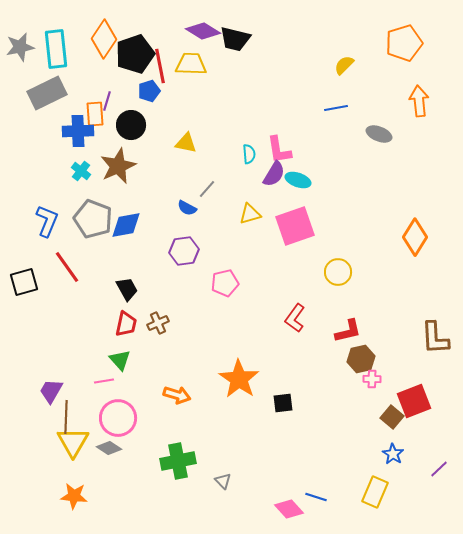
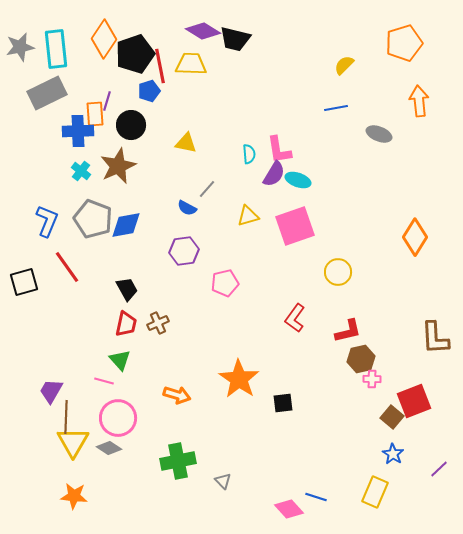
yellow triangle at (250, 214): moved 2 px left, 2 px down
pink line at (104, 381): rotated 24 degrees clockwise
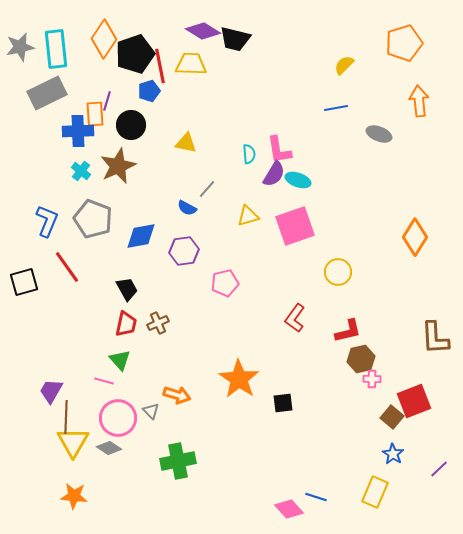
blue diamond at (126, 225): moved 15 px right, 11 px down
gray triangle at (223, 481): moved 72 px left, 70 px up
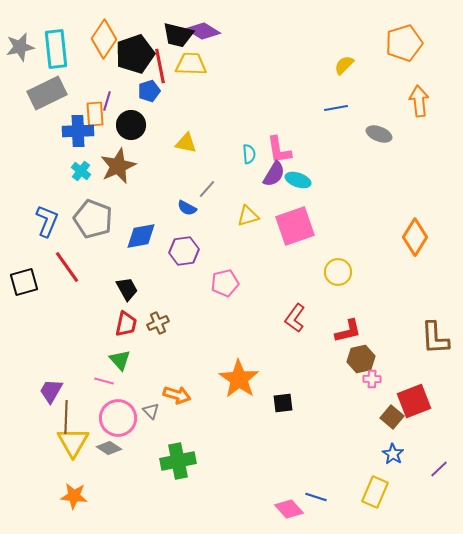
black trapezoid at (235, 39): moved 57 px left, 4 px up
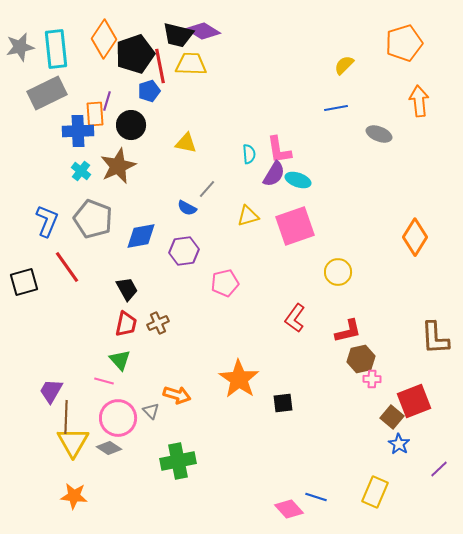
blue star at (393, 454): moved 6 px right, 10 px up
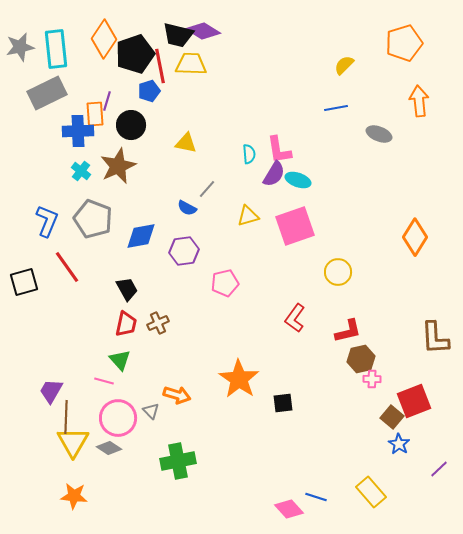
yellow rectangle at (375, 492): moved 4 px left; rotated 64 degrees counterclockwise
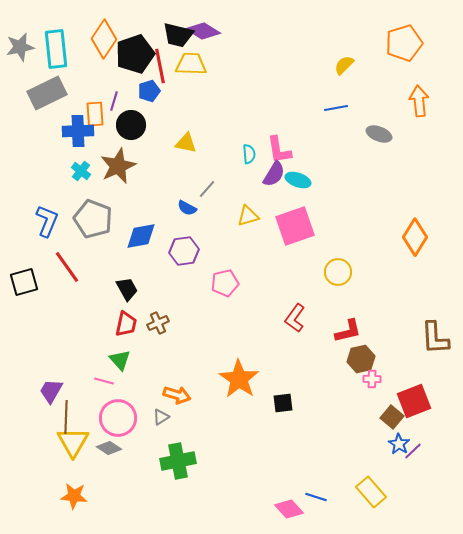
purple line at (107, 101): moved 7 px right
gray triangle at (151, 411): moved 10 px right, 6 px down; rotated 42 degrees clockwise
purple line at (439, 469): moved 26 px left, 18 px up
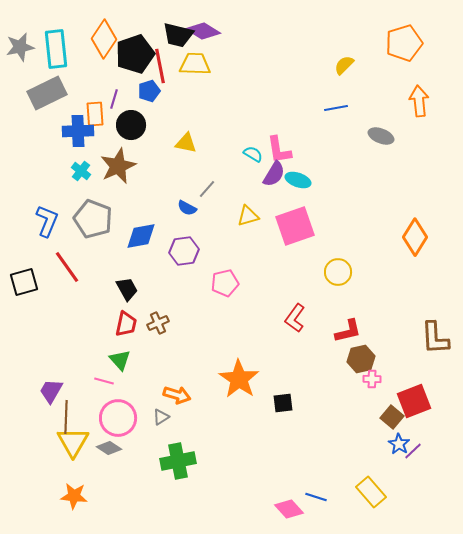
yellow trapezoid at (191, 64): moved 4 px right
purple line at (114, 101): moved 2 px up
gray ellipse at (379, 134): moved 2 px right, 2 px down
cyan semicircle at (249, 154): moved 4 px right; rotated 54 degrees counterclockwise
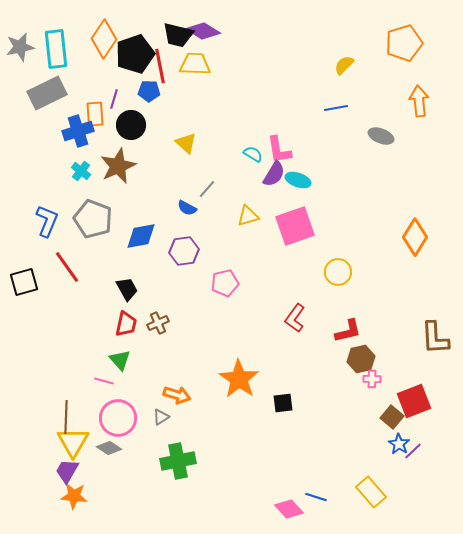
blue pentagon at (149, 91): rotated 20 degrees clockwise
blue cross at (78, 131): rotated 16 degrees counterclockwise
yellow triangle at (186, 143): rotated 30 degrees clockwise
purple trapezoid at (51, 391): moved 16 px right, 80 px down
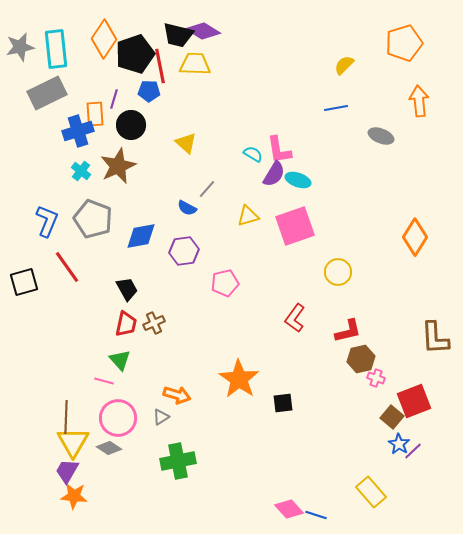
brown cross at (158, 323): moved 4 px left
pink cross at (372, 379): moved 4 px right, 1 px up; rotated 18 degrees clockwise
blue line at (316, 497): moved 18 px down
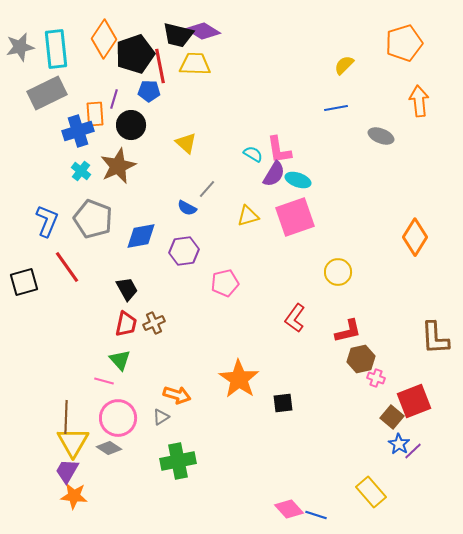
pink square at (295, 226): moved 9 px up
